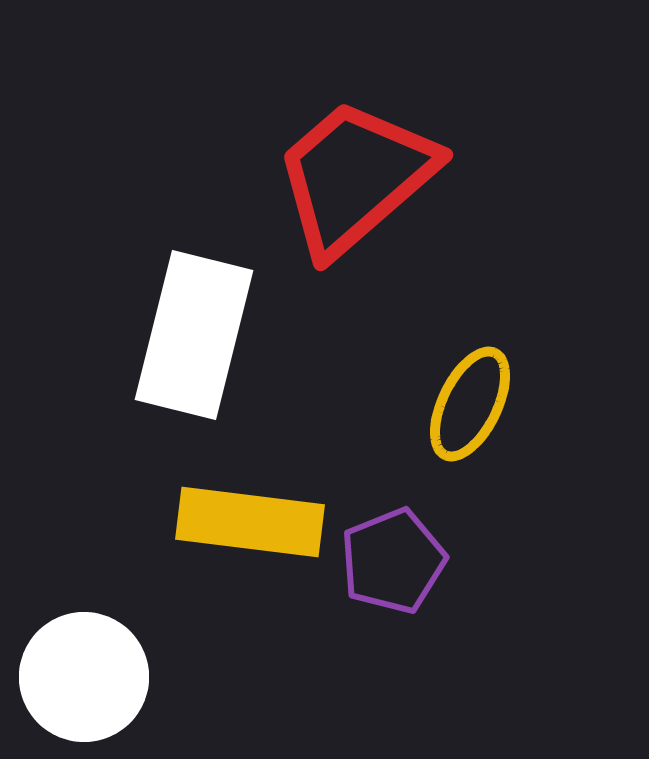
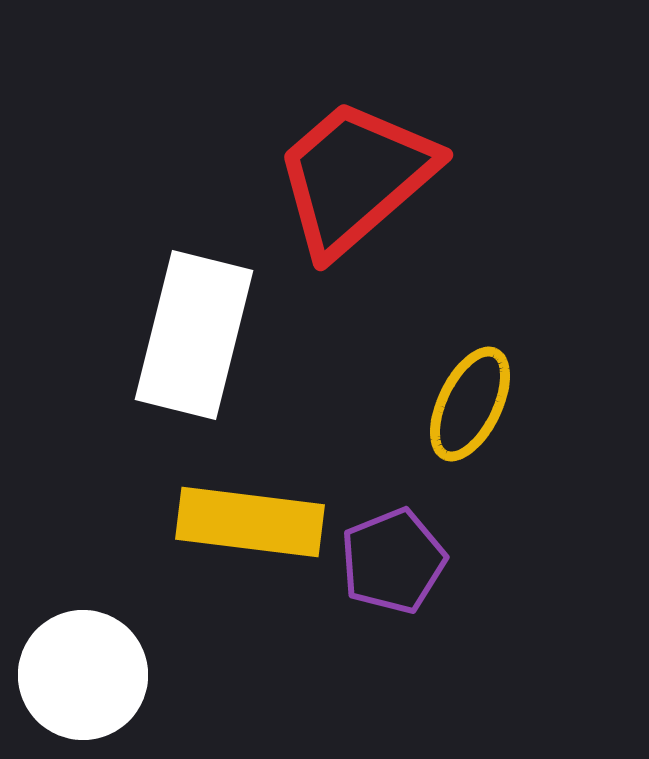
white circle: moved 1 px left, 2 px up
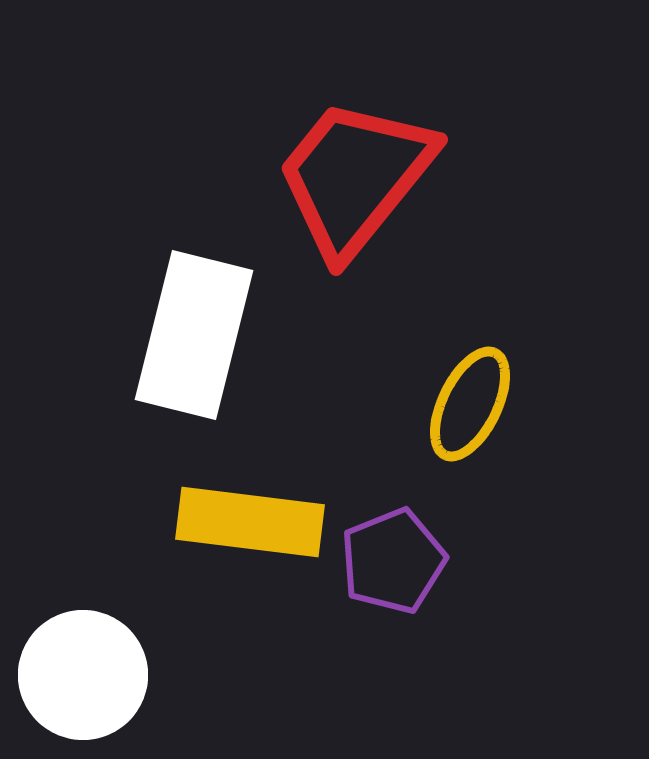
red trapezoid: rotated 10 degrees counterclockwise
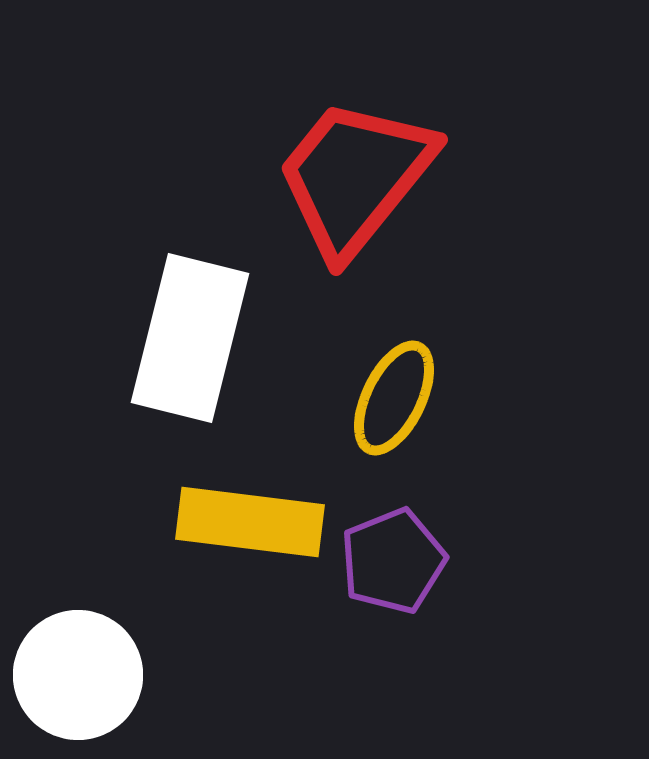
white rectangle: moved 4 px left, 3 px down
yellow ellipse: moved 76 px left, 6 px up
white circle: moved 5 px left
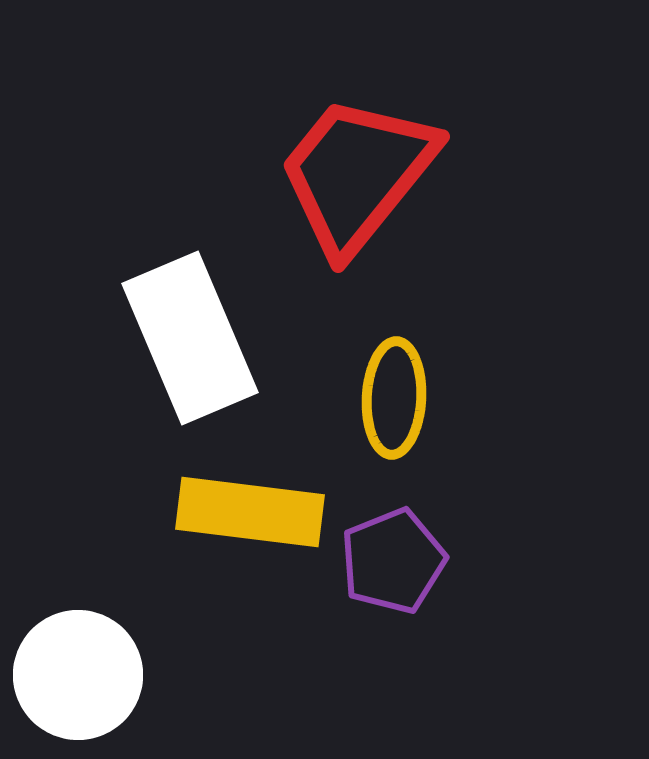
red trapezoid: moved 2 px right, 3 px up
white rectangle: rotated 37 degrees counterclockwise
yellow ellipse: rotated 23 degrees counterclockwise
yellow rectangle: moved 10 px up
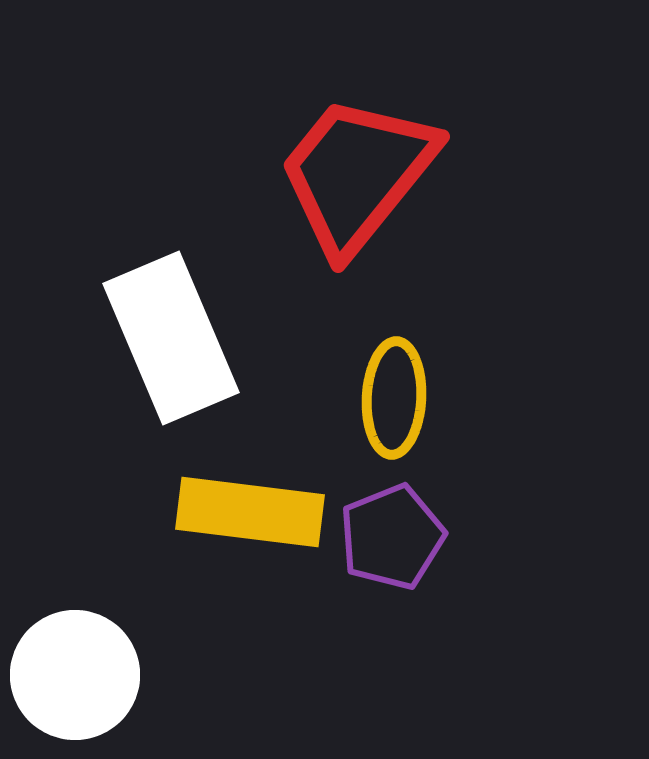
white rectangle: moved 19 px left
purple pentagon: moved 1 px left, 24 px up
white circle: moved 3 px left
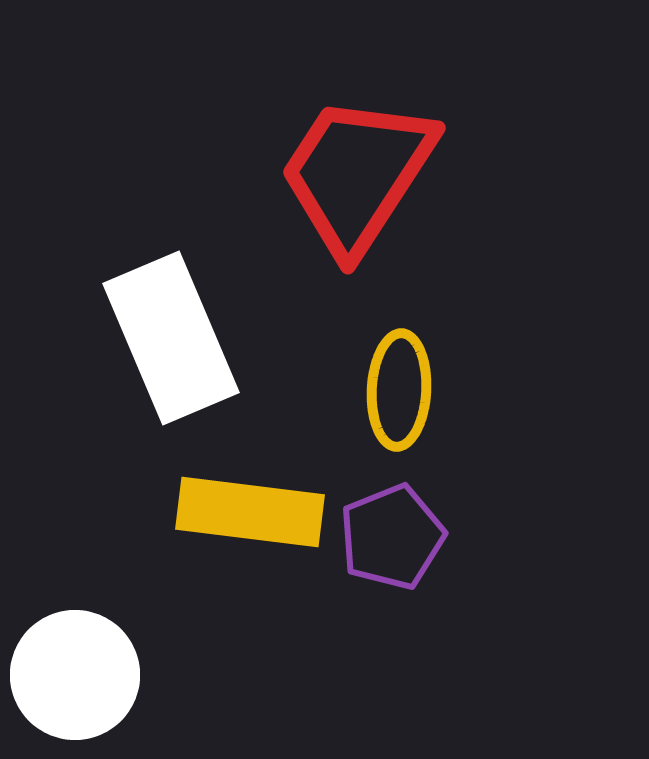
red trapezoid: rotated 6 degrees counterclockwise
yellow ellipse: moved 5 px right, 8 px up
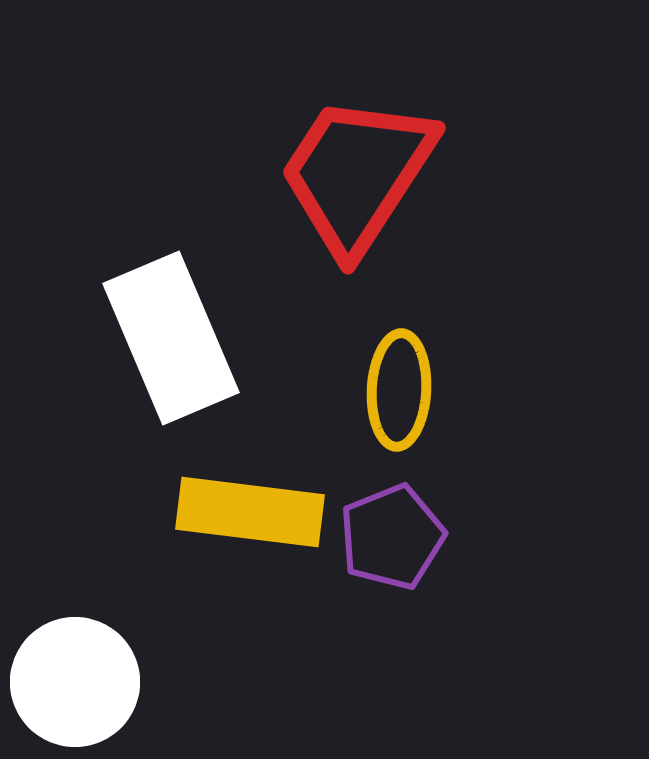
white circle: moved 7 px down
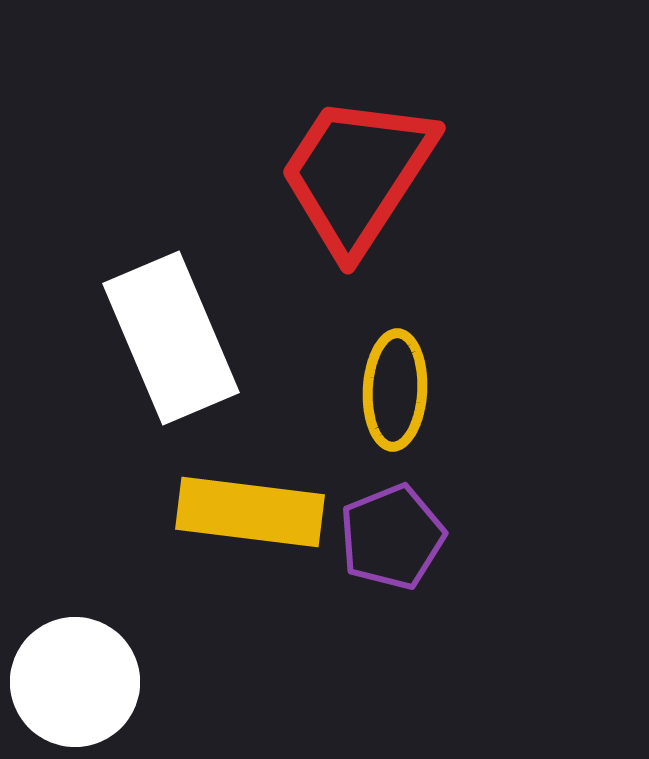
yellow ellipse: moved 4 px left
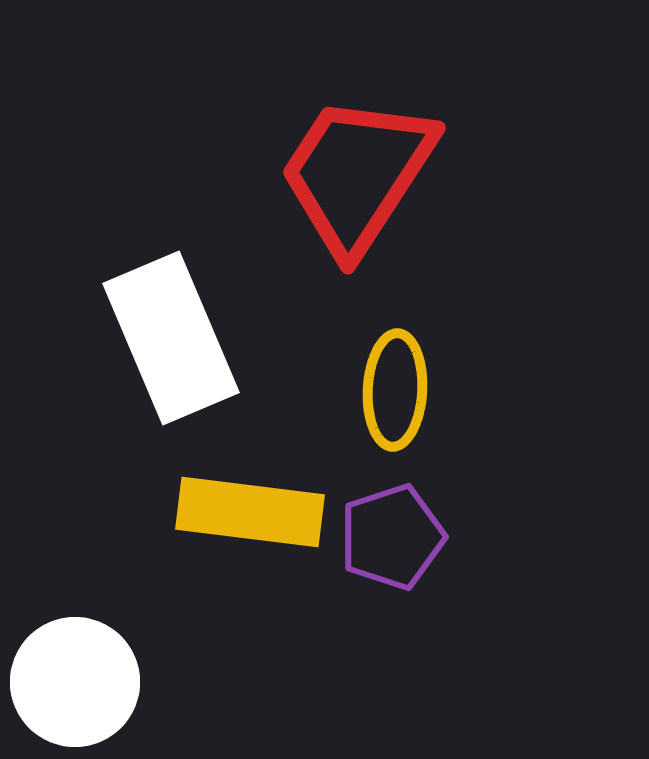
purple pentagon: rotated 4 degrees clockwise
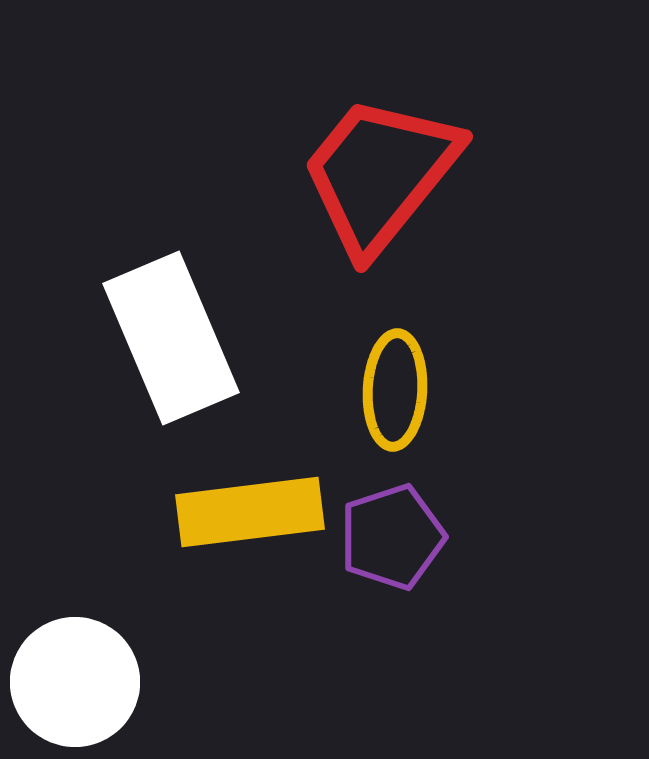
red trapezoid: moved 23 px right; rotated 6 degrees clockwise
yellow rectangle: rotated 14 degrees counterclockwise
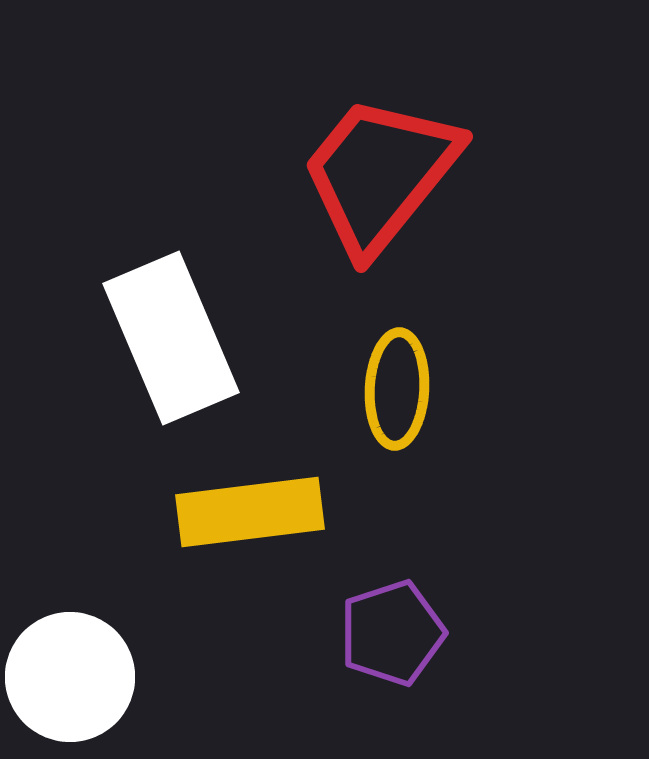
yellow ellipse: moved 2 px right, 1 px up
purple pentagon: moved 96 px down
white circle: moved 5 px left, 5 px up
